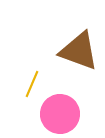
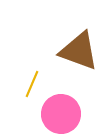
pink circle: moved 1 px right
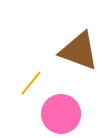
yellow line: moved 1 px left, 1 px up; rotated 16 degrees clockwise
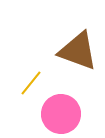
brown triangle: moved 1 px left
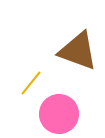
pink circle: moved 2 px left
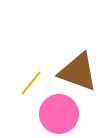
brown triangle: moved 21 px down
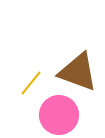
pink circle: moved 1 px down
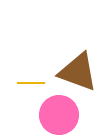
yellow line: rotated 52 degrees clockwise
